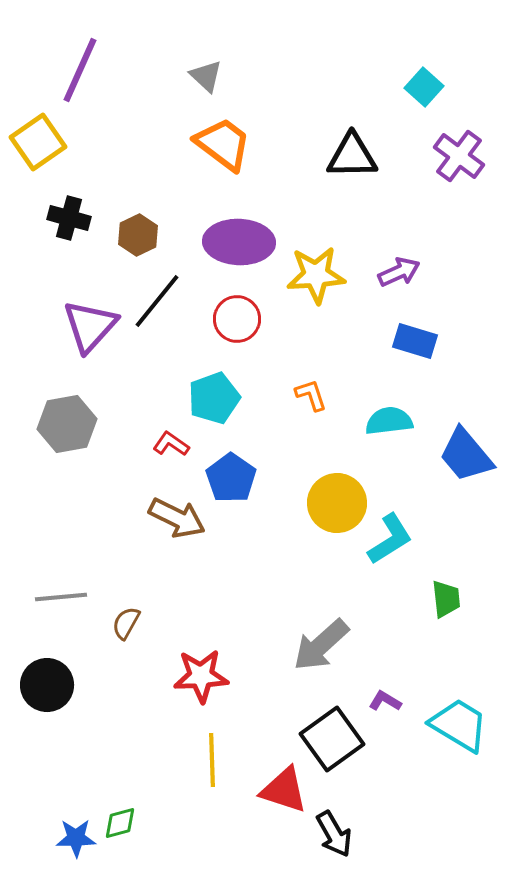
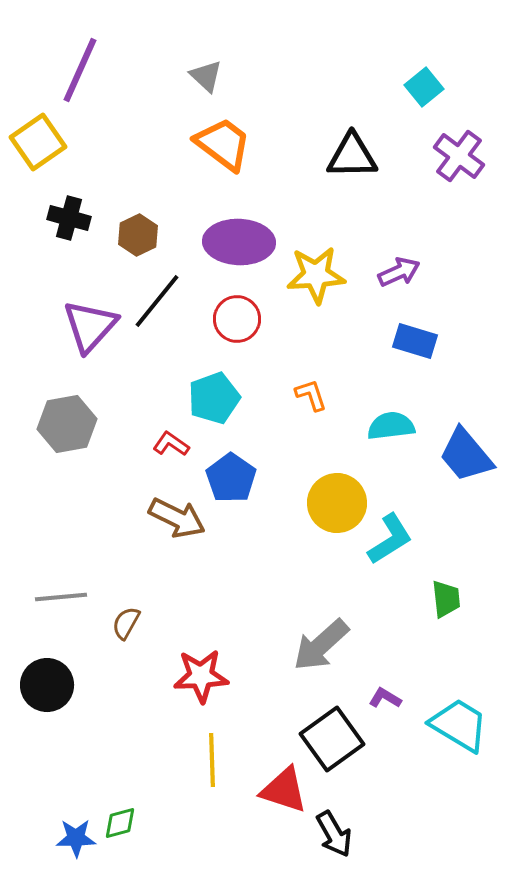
cyan square: rotated 9 degrees clockwise
cyan semicircle: moved 2 px right, 5 px down
purple L-shape: moved 3 px up
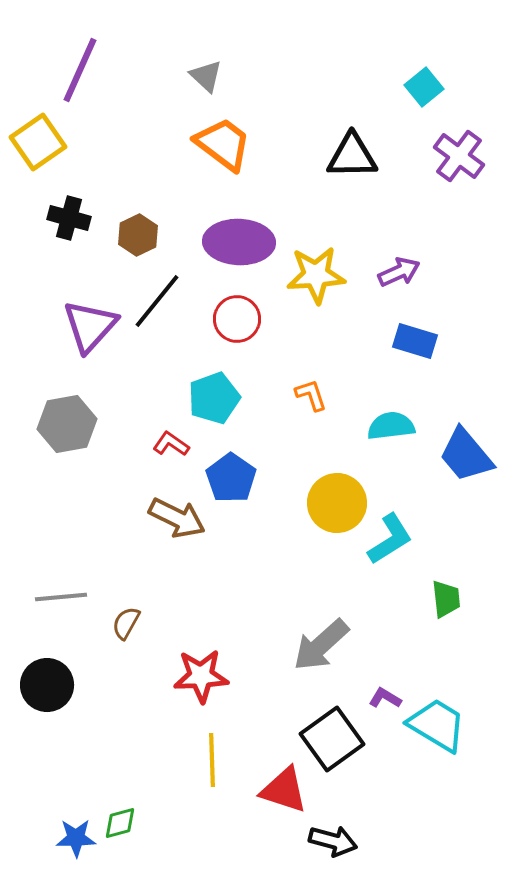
cyan trapezoid: moved 22 px left
black arrow: moved 1 px left, 7 px down; rotated 45 degrees counterclockwise
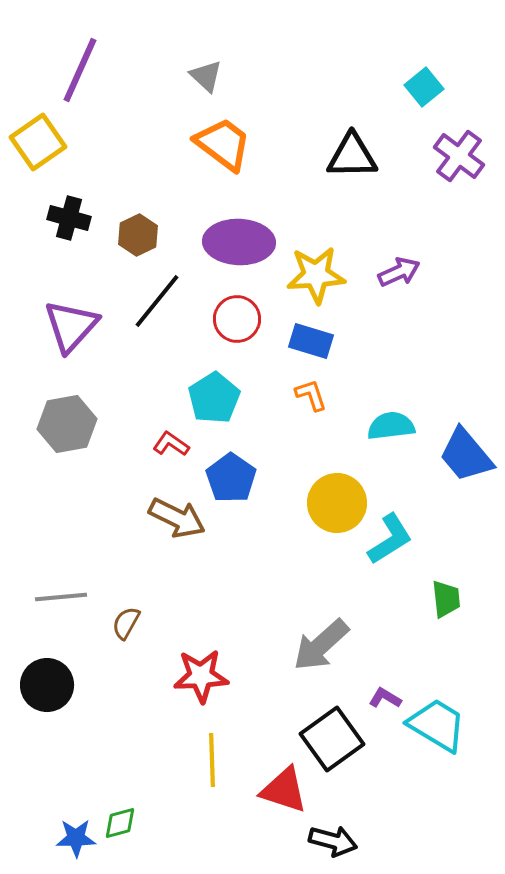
purple triangle: moved 19 px left
blue rectangle: moved 104 px left
cyan pentagon: rotated 12 degrees counterclockwise
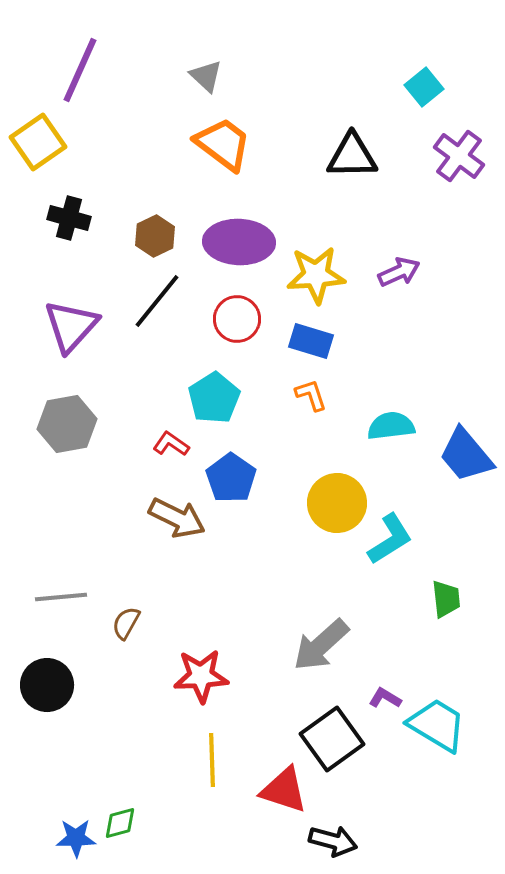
brown hexagon: moved 17 px right, 1 px down
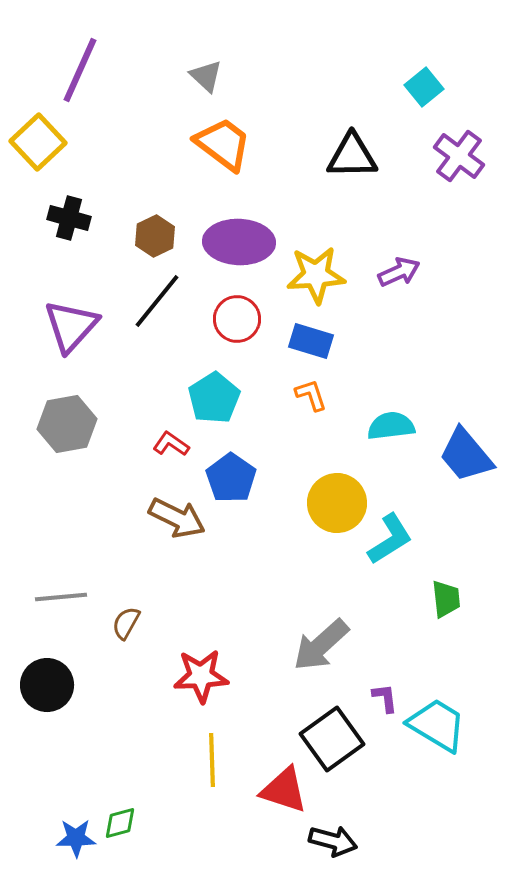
yellow square: rotated 8 degrees counterclockwise
purple L-shape: rotated 52 degrees clockwise
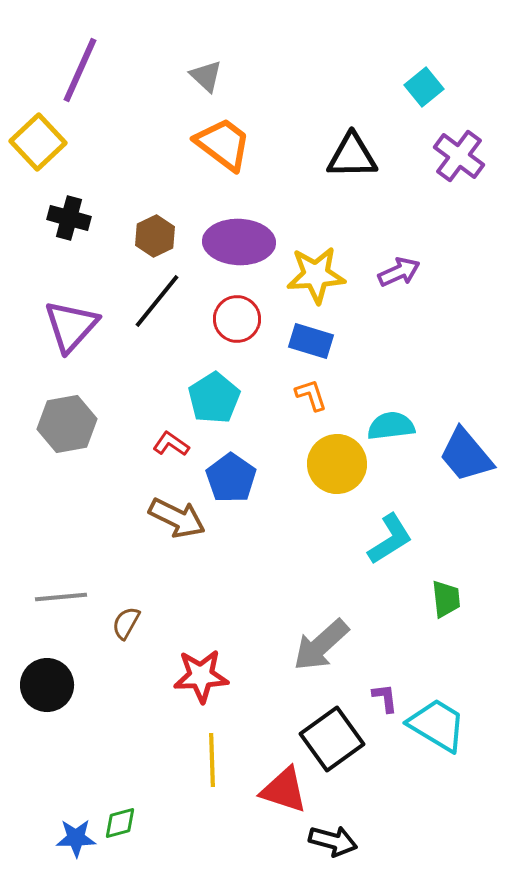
yellow circle: moved 39 px up
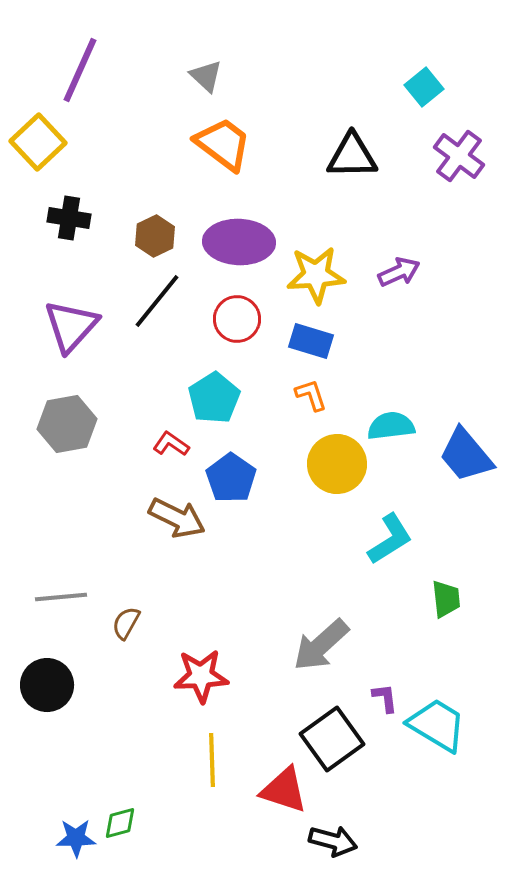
black cross: rotated 6 degrees counterclockwise
